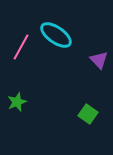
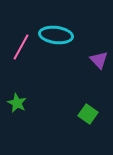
cyan ellipse: rotated 28 degrees counterclockwise
green star: moved 1 px down; rotated 24 degrees counterclockwise
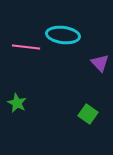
cyan ellipse: moved 7 px right
pink line: moved 5 px right; rotated 68 degrees clockwise
purple triangle: moved 1 px right, 3 px down
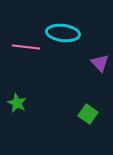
cyan ellipse: moved 2 px up
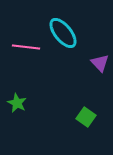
cyan ellipse: rotated 44 degrees clockwise
green square: moved 2 px left, 3 px down
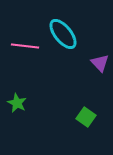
cyan ellipse: moved 1 px down
pink line: moved 1 px left, 1 px up
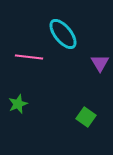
pink line: moved 4 px right, 11 px down
purple triangle: rotated 12 degrees clockwise
green star: moved 1 px right, 1 px down; rotated 24 degrees clockwise
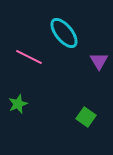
cyan ellipse: moved 1 px right, 1 px up
pink line: rotated 20 degrees clockwise
purple triangle: moved 1 px left, 2 px up
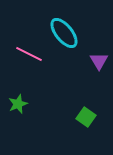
pink line: moved 3 px up
